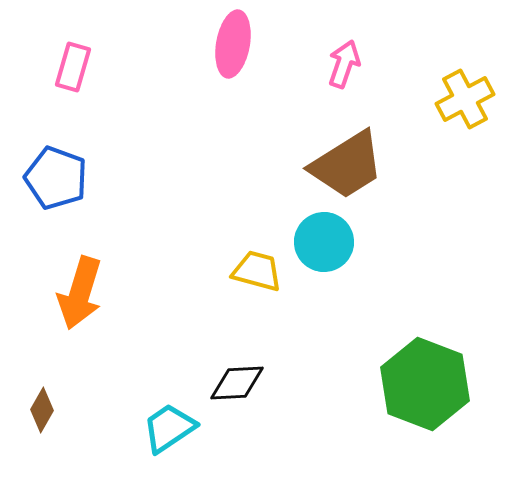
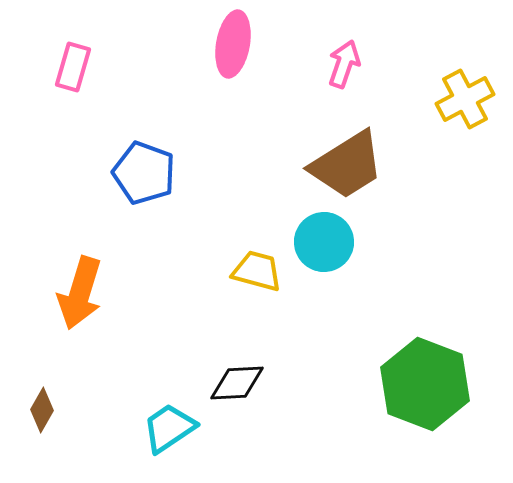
blue pentagon: moved 88 px right, 5 px up
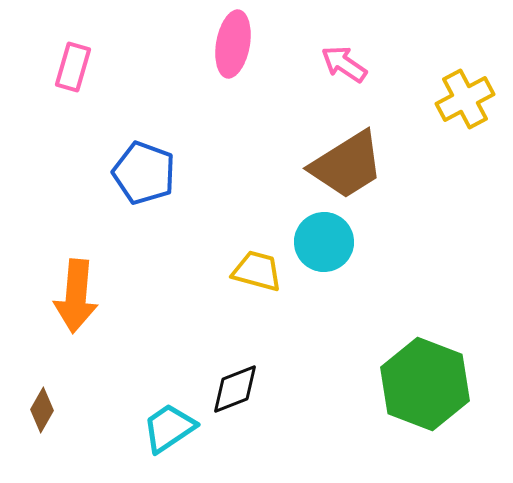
pink arrow: rotated 75 degrees counterclockwise
orange arrow: moved 4 px left, 3 px down; rotated 12 degrees counterclockwise
black diamond: moved 2 px left, 6 px down; rotated 18 degrees counterclockwise
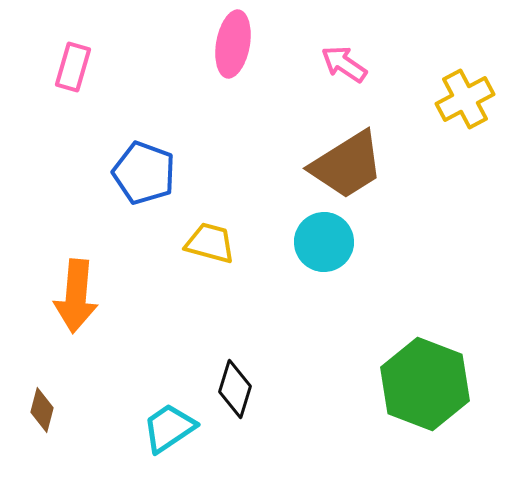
yellow trapezoid: moved 47 px left, 28 px up
black diamond: rotated 52 degrees counterclockwise
brown diamond: rotated 15 degrees counterclockwise
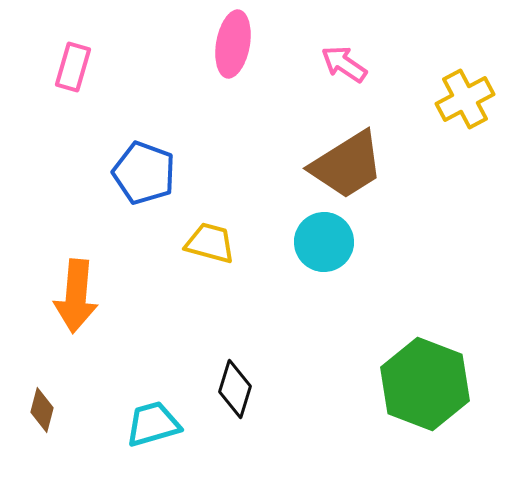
cyan trapezoid: moved 16 px left, 4 px up; rotated 18 degrees clockwise
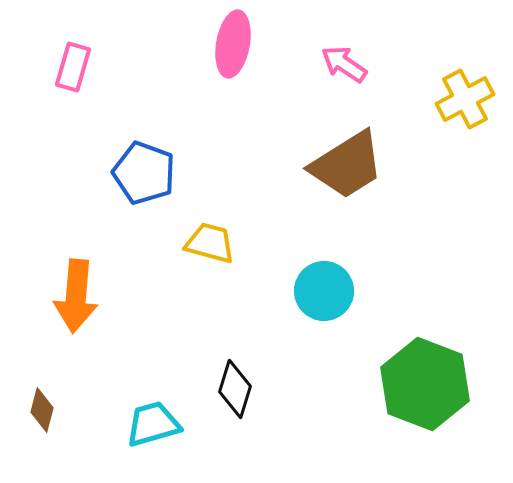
cyan circle: moved 49 px down
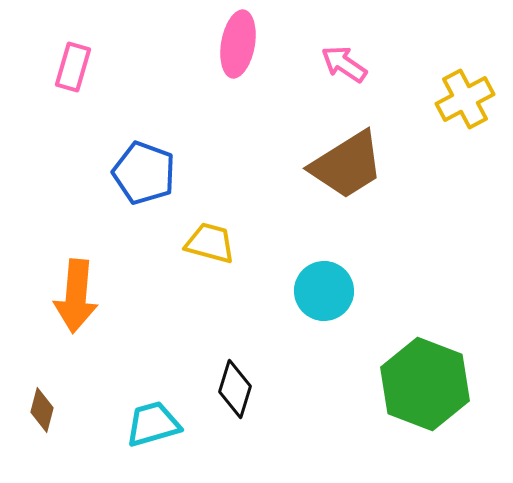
pink ellipse: moved 5 px right
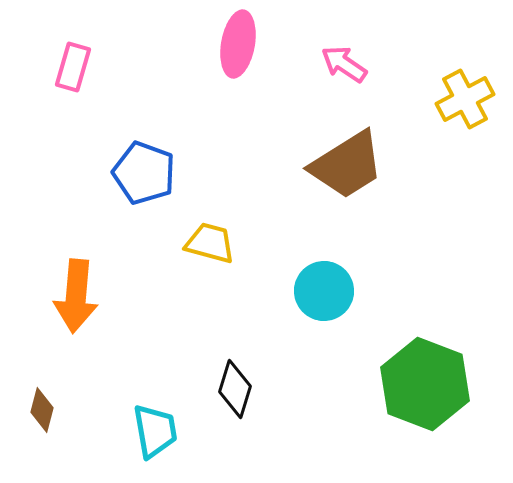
cyan trapezoid: moved 2 px right, 7 px down; rotated 96 degrees clockwise
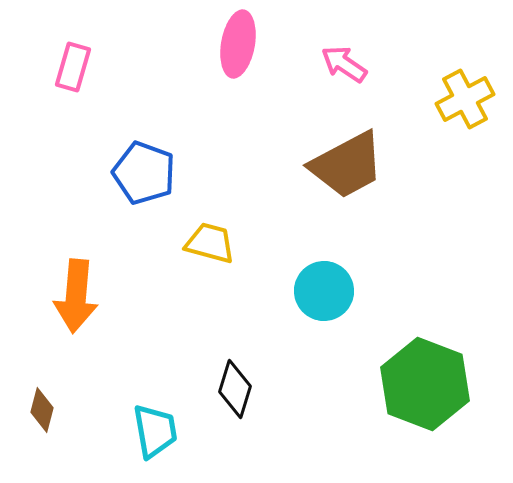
brown trapezoid: rotated 4 degrees clockwise
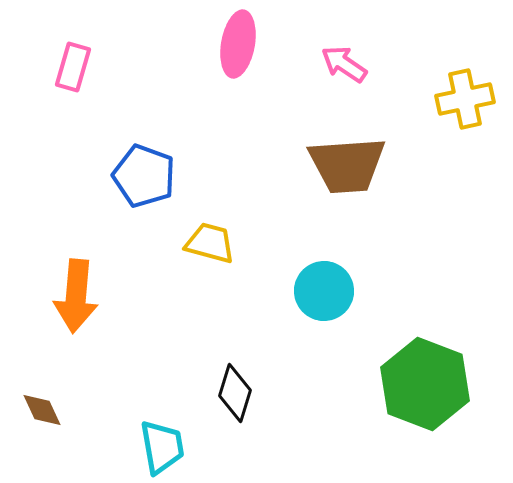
yellow cross: rotated 16 degrees clockwise
brown trapezoid: rotated 24 degrees clockwise
blue pentagon: moved 3 px down
black diamond: moved 4 px down
brown diamond: rotated 39 degrees counterclockwise
cyan trapezoid: moved 7 px right, 16 px down
